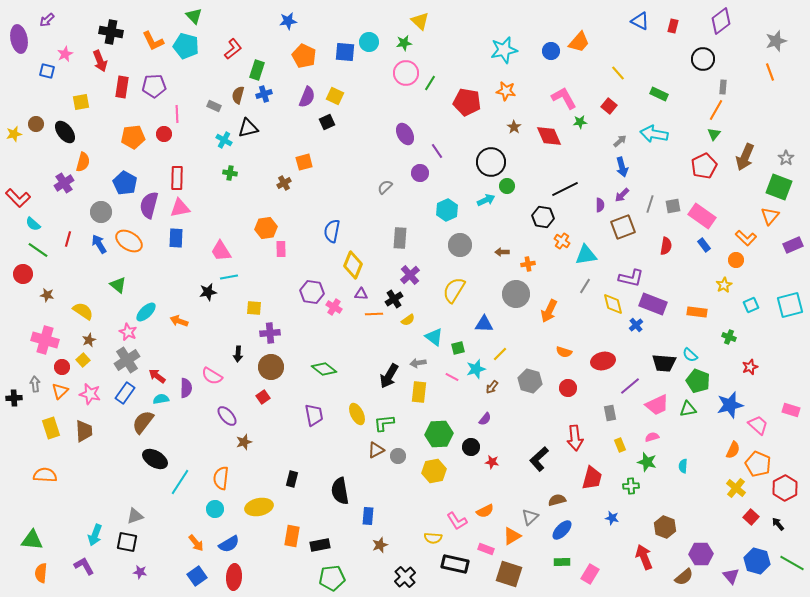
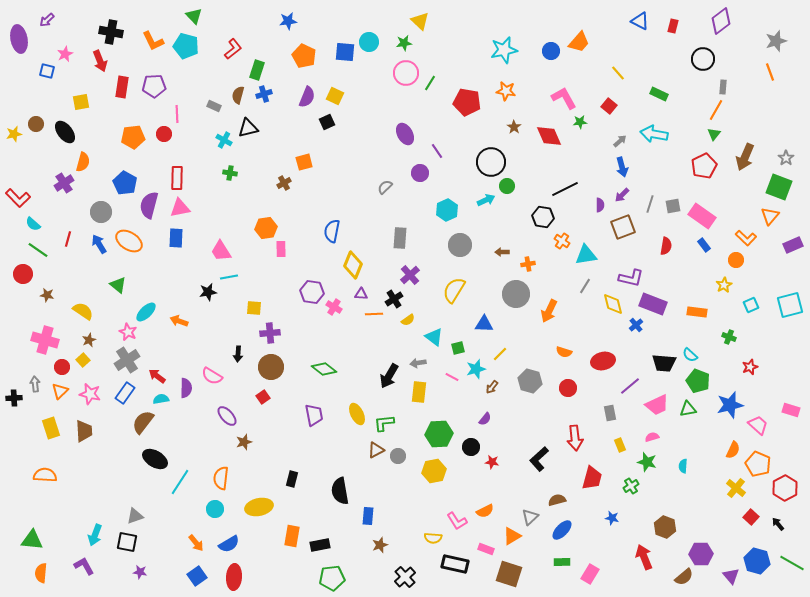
green cross at (631, 486): rotated 28 degrees counterclockwise
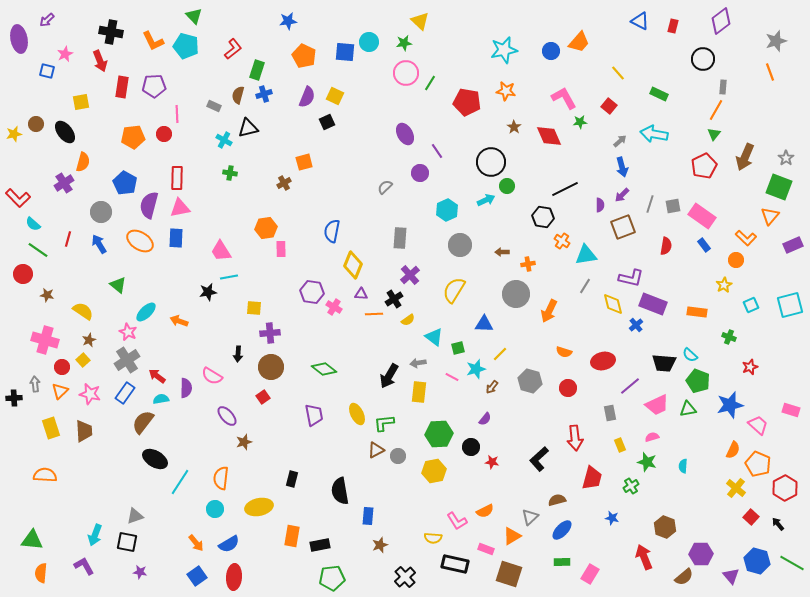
orange ellipse at (129, 241): moved 11 px right
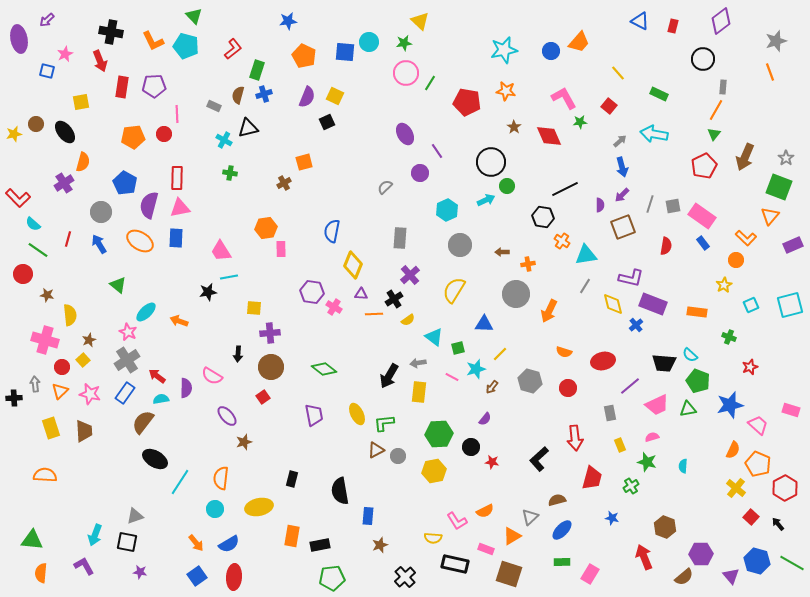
blue rectangle at (704, 245): moved 1 px left, 2 px up
yellow semicircle at (83, 311): moved 13 px left, 4 px down; rotated 50 degrees clockwise
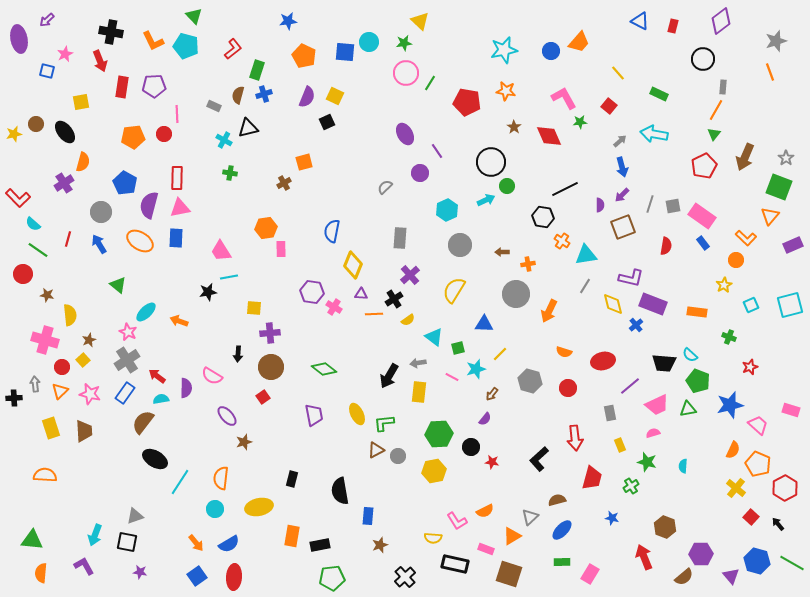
brown arrow at (492, 387): moved 7 px down
pink semicircle at (652, 437): moved 1 px right, 4 px up
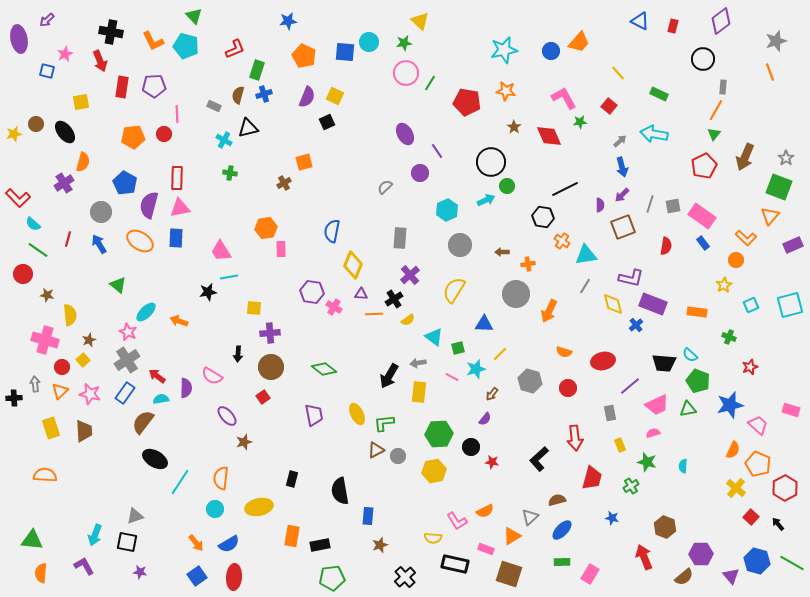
red L-shape at (233, 49): moved 2 px right; rotated 15 degrees clockwise
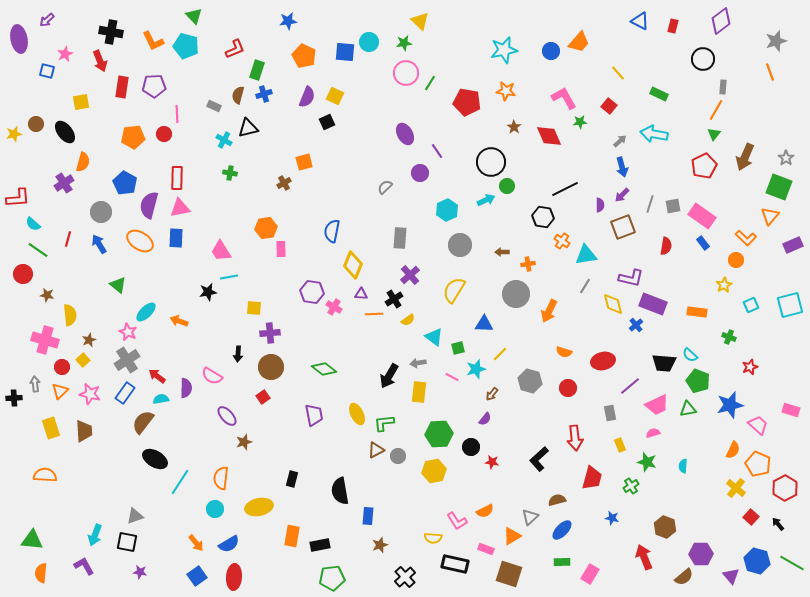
red L-shape at (18, 198): rotated 50 degrees counterclockwise
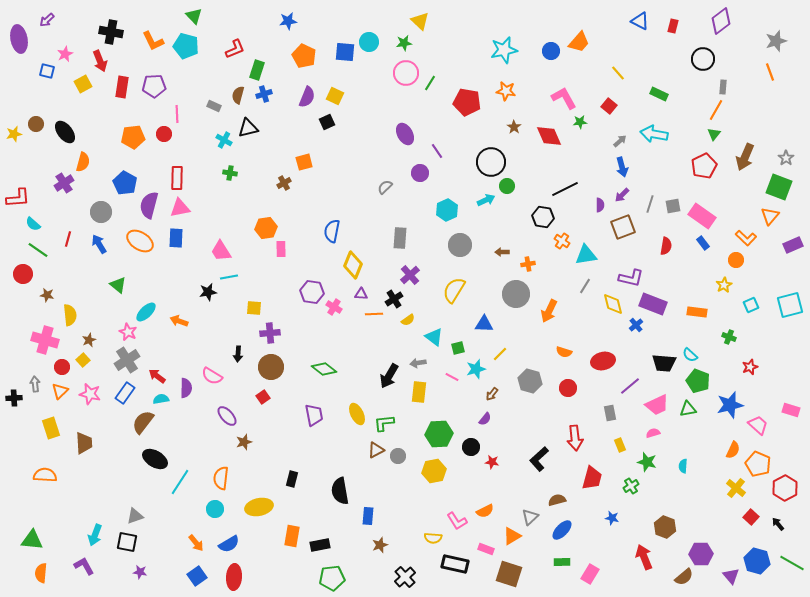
yellow square at (81, 102): moved 2 px right, 18 px up; rotated 18 degrees counterclockwise
brown trapezoid at (84, 431): moved 12 px down
